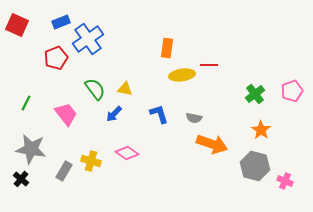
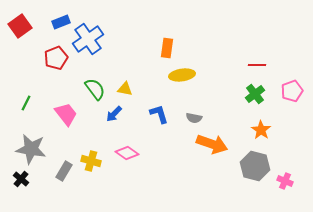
red square: moved 3 px right, 1 px down; rotated 30 degrees clockwise
red line: moved 48 px right
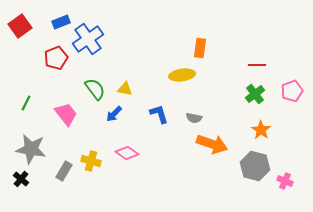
orange rectangle: moved 33 px right
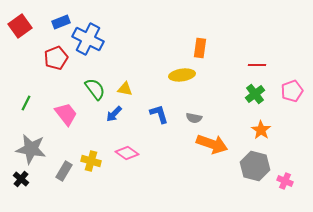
blue cross: rotated 28 degrees counterclockwise
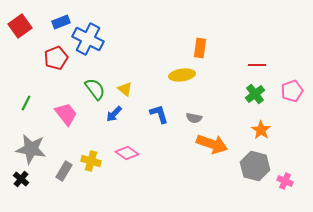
yellow triangle: rotated 28 degrees clockwise
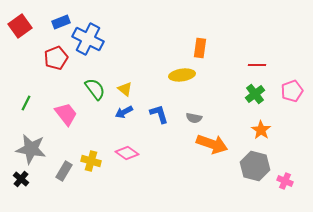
blue arrow: moved 10 px right, 2 px up; rotated 18 degrees clockwise
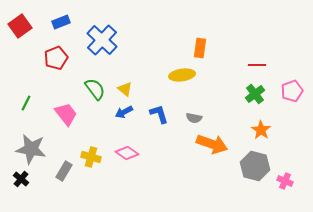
blue cross: moved 14 px right, 1 px down; rotated 16 degrees clockwise
yellow cross: moved 4 px up
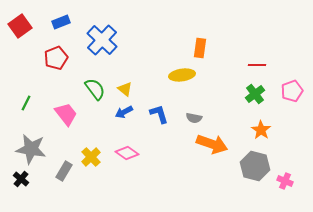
yellow cross: rotated 30 degrees clockwise
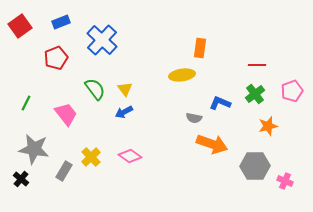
yellow triangle: rotated 14 degrees clockwise
blue L-shape: moved 61 px right, 11 px up; rotated 50 degrees counterclockwise
orange star: moved 7 px right, 4 px up; rotated 24 degrees clockwise
gray star: moved 3 px right
pink diamond: moved 3 px right, 3 px down
gray hexagon: rotated 16 degrees counterclockwise
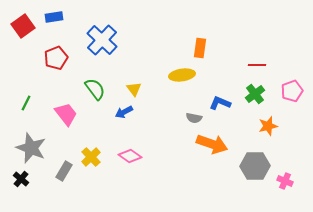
blue rectangle: moved 7 px left, 5 px up; rotated 12 degrees clockwise
red square: moved 3 px right
yellow triangle: moved 9 px right
gray star: moved 3 px left, 1 px up; rotated 12 degrees clockwise
